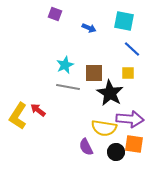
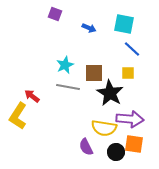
cyan square: moved 3 px down
red arrow: moved 6 px left, 14 px up
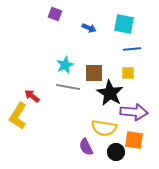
blue line: rotated 48 degrees counterclockwise
purple arrow: moved 4 px right, 7 px up
orange square: moved 4 px up
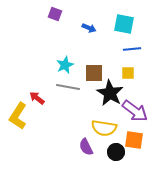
red arrow: moved 5 px right, 2 px down
purple arrow: moved 1 px right, 1 px up; rotated 32 degrees clockwise
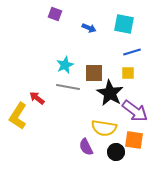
blue line: moved 3 px down; rotated 12 degrees counterclockwise
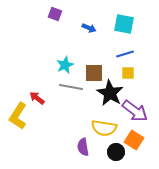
blue line: moved 7 px left, 2 px down
gray line: moved 3 px right
orange square: rotated 24 degrees clockwise
purple semicircle: moved 3 px left; rotated 18 degrees clockwise
